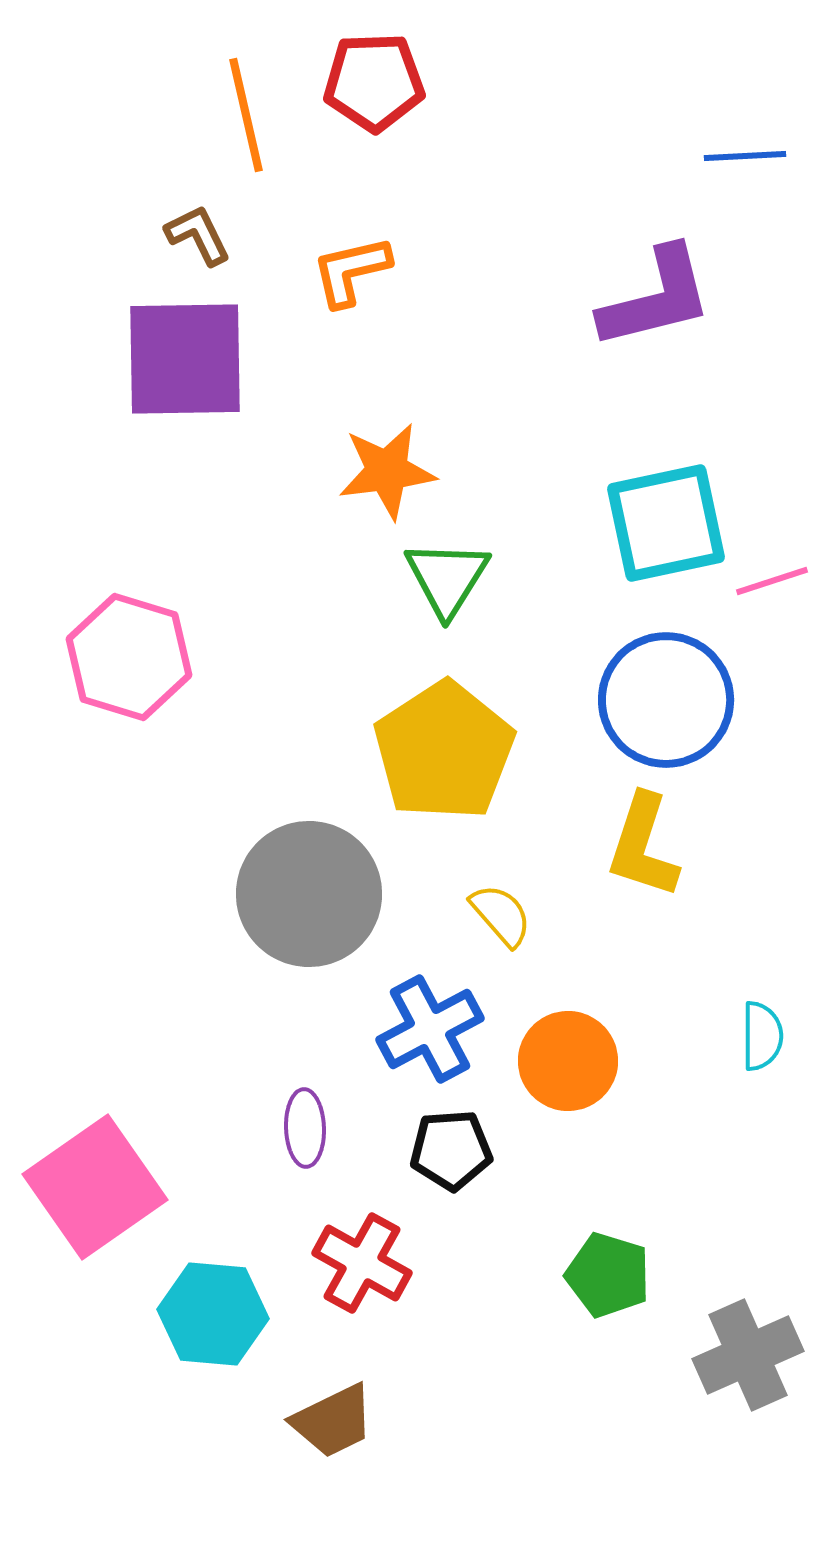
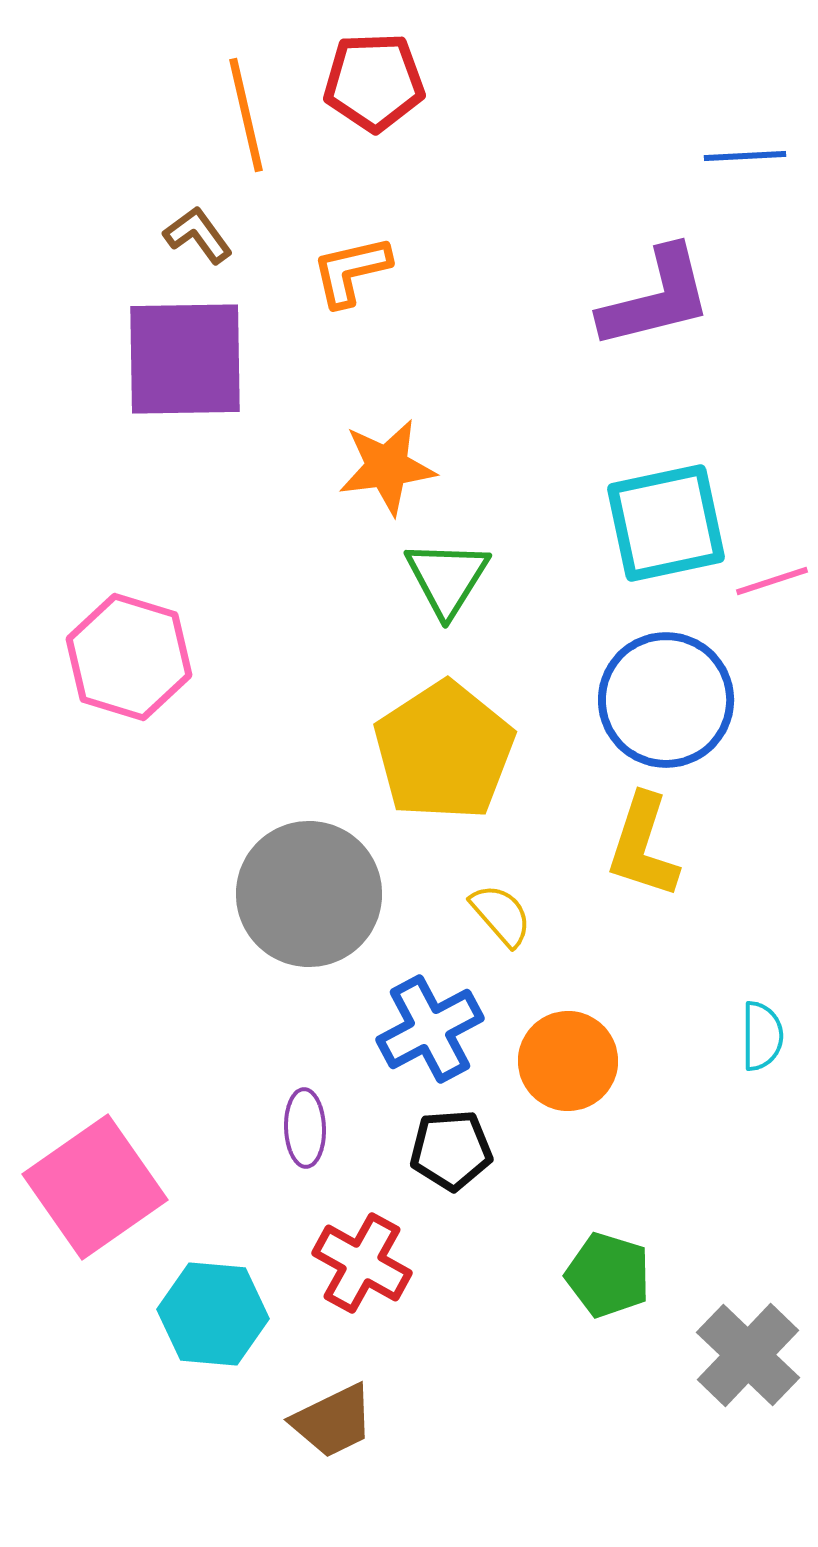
brown L-shape: rotated 10 degrees counterclockwise
orange star: moved 4 px up
gray cross: rotated 22 degrees counterclockwise
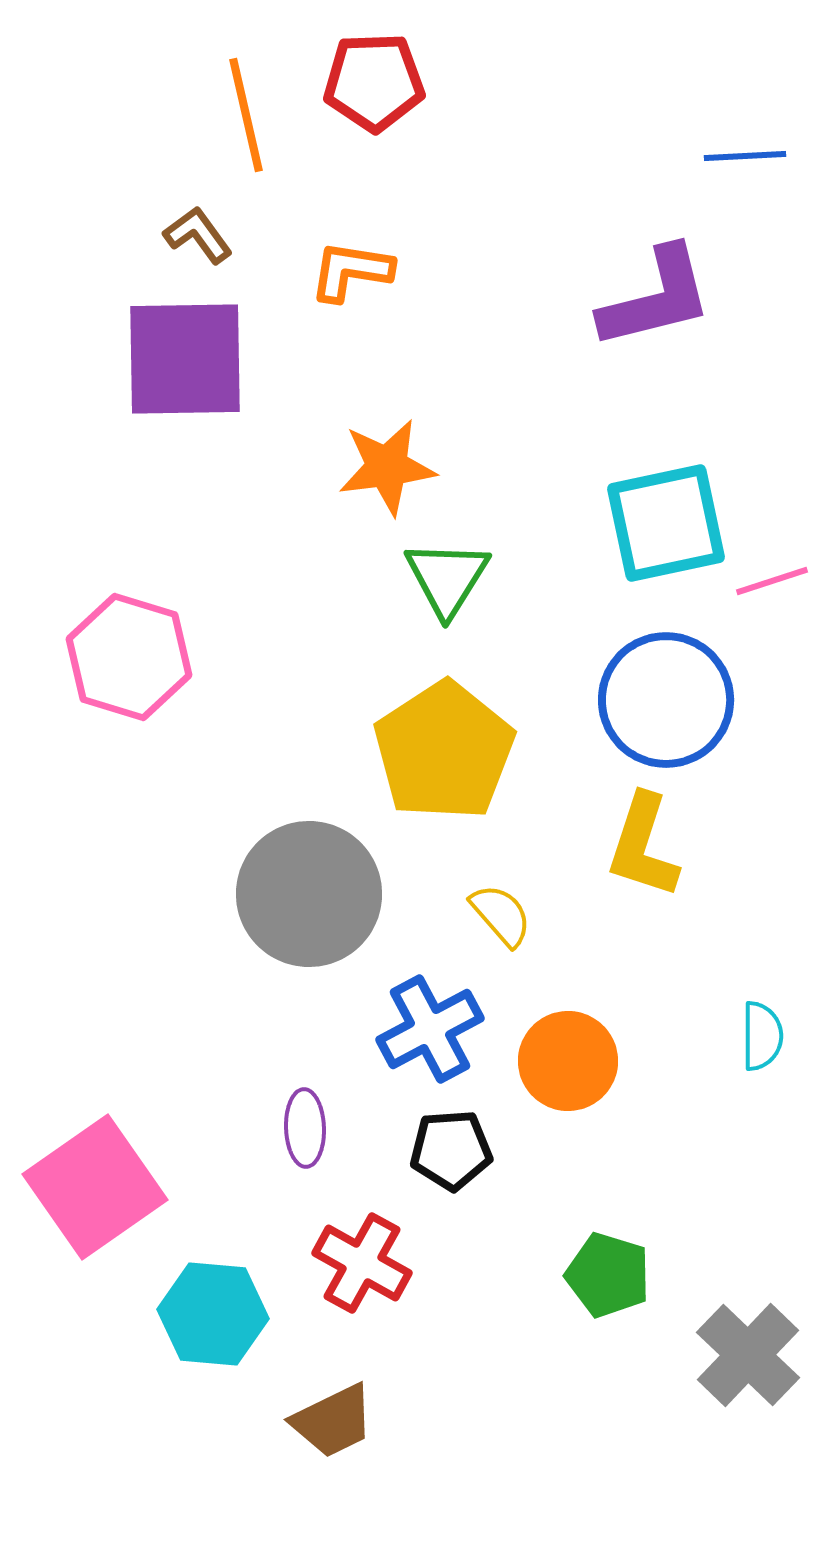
orange L-shape: rotated 22 degrees clockwise
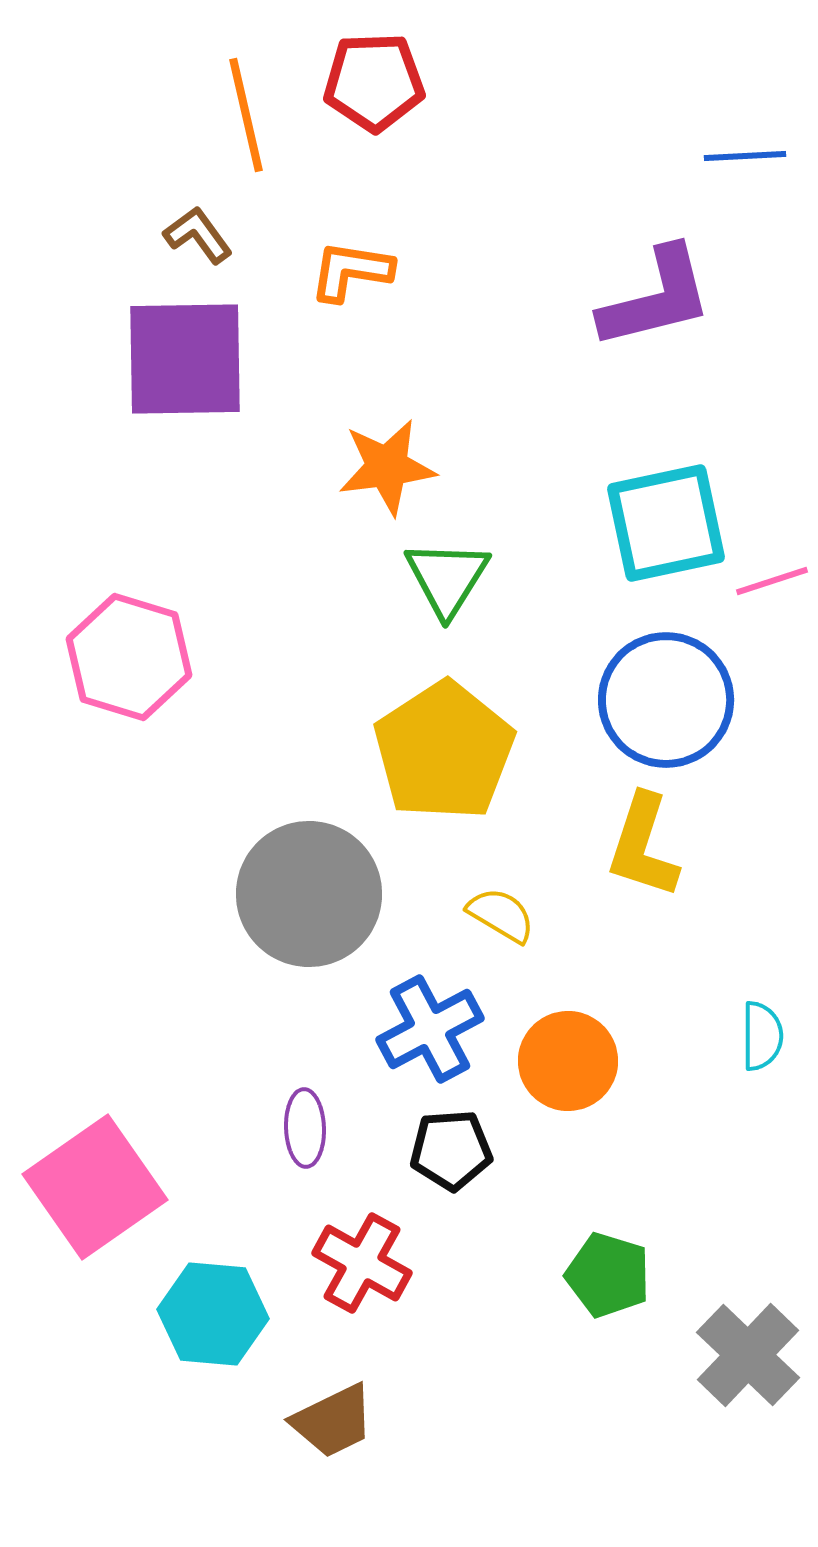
yellow semicircle: rotated 18 degrees counterclockwise
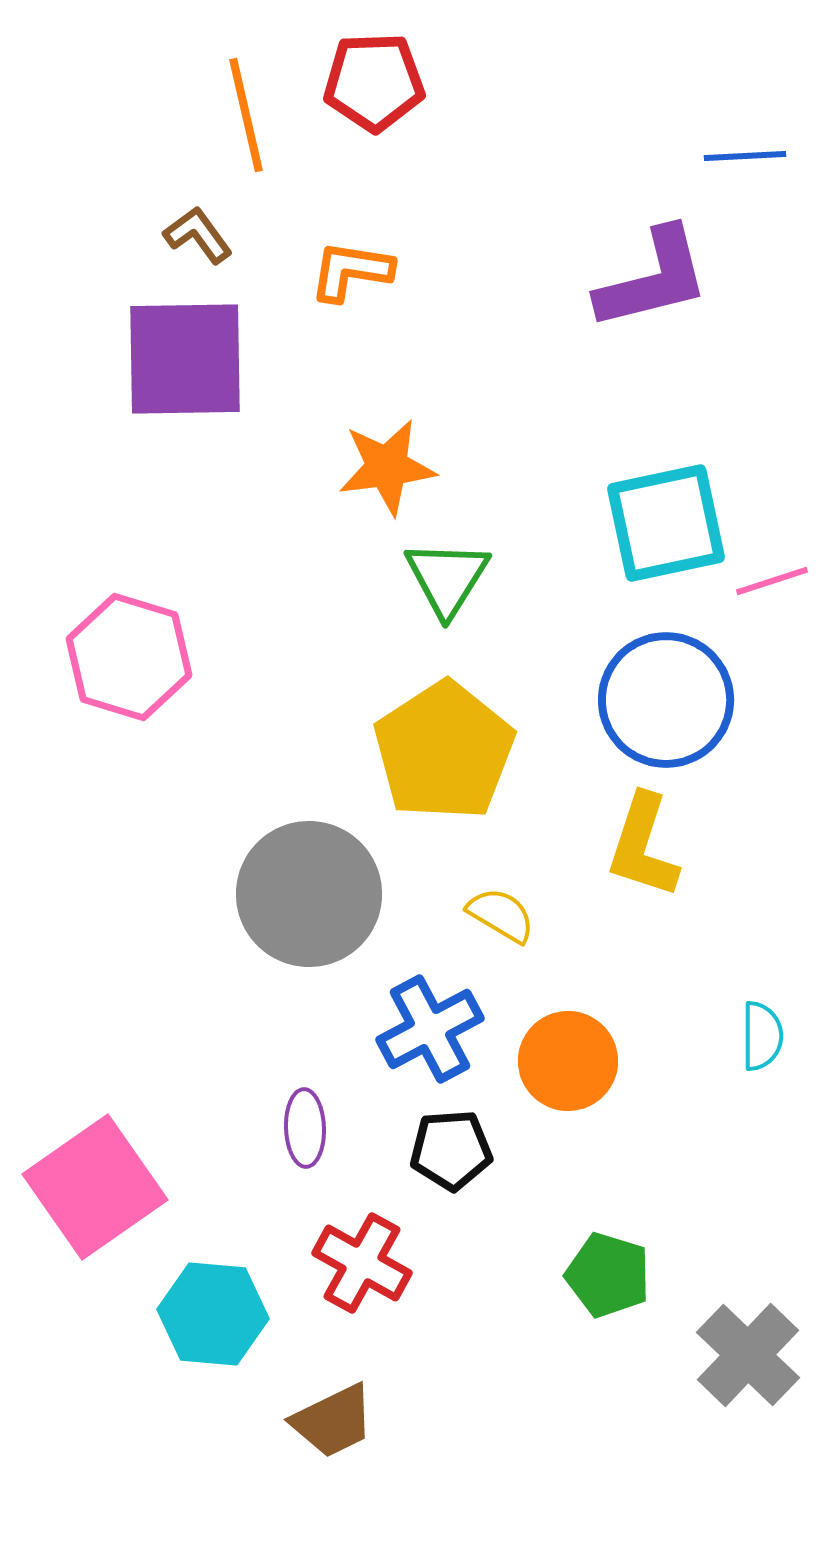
purple L-shape: moved 3 px left, 19 px up
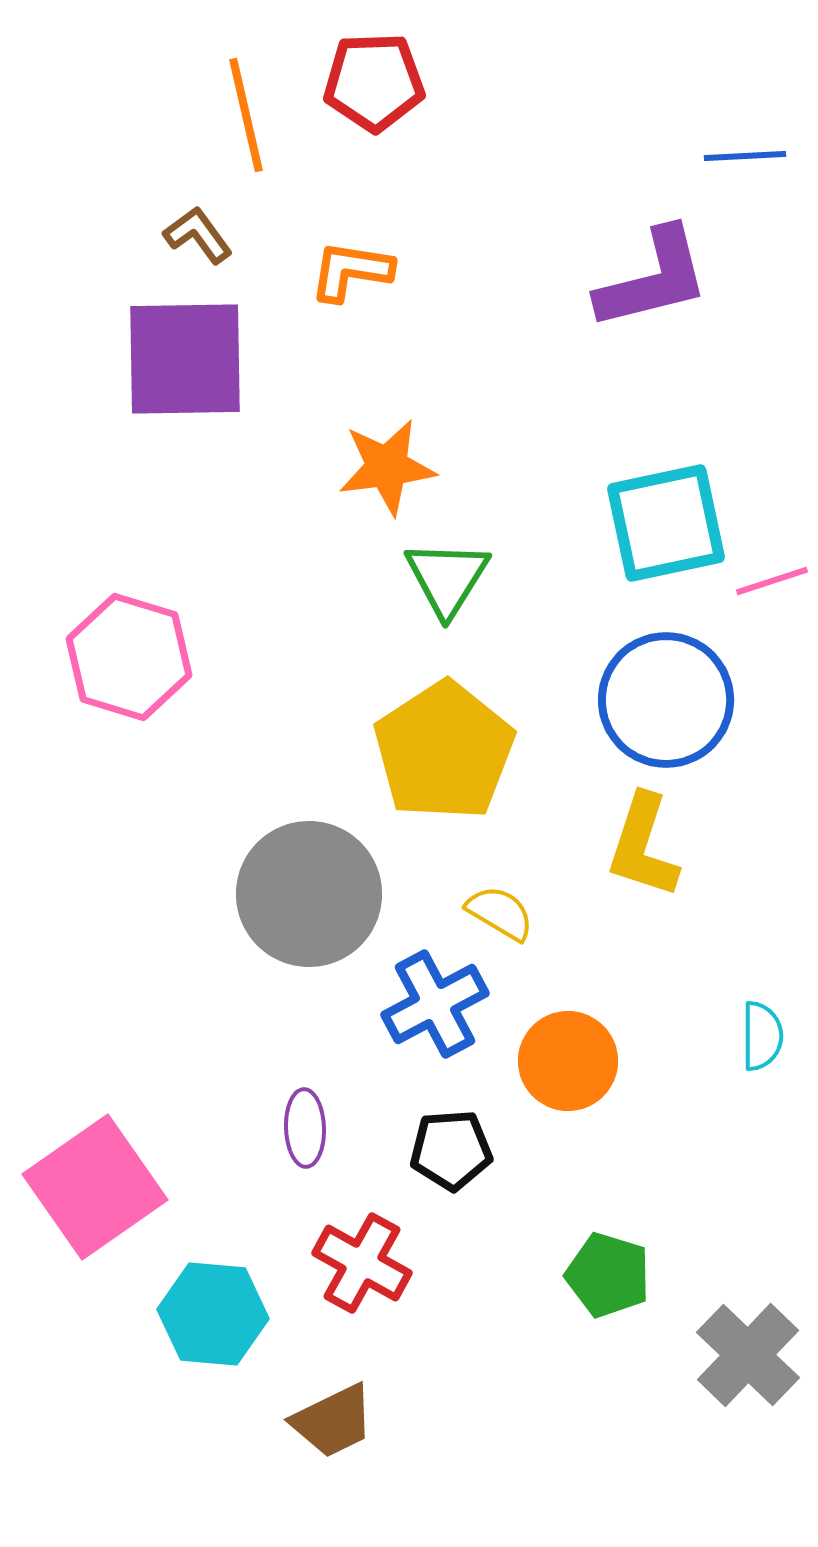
yellow semicircle: moved 1 px left, 2 px up
blue cross: moved 5 px right, 25 px up
